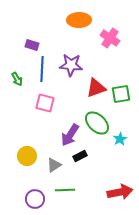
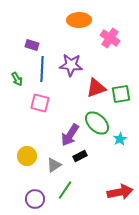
pink square: moved 5 px left
green line: rotated 54 degrees counterclockwise
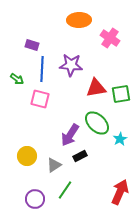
green arrow: rotated 24 degrees counterclockwise
red triangle: rotated 10 degrees clockwise
pink square: moved 4 px up
red arrow: rotated 55 degrees counterclockwise
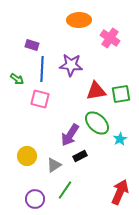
red triangle: moved 3 px down
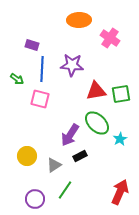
purple star: moved 1 px right
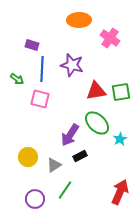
purple star: rotated 10 degrees clockwise
green square: moved 2 px up
yellow circle: moved 1 px right, 1 px down
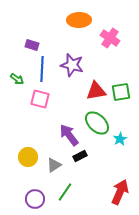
purple arrow: moved 1 px left; rotated 110 degrees clockwise
green line: moved 2 px down
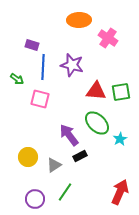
pink cross: moved 2 px left
blue line: moved 1 px right, 2 px up
red triangle: rotated 15 degrees clockwise
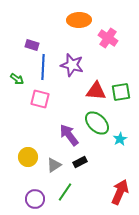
black rectangle: moved 6 px down
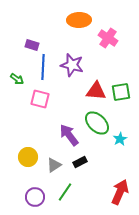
purple circle: moved 2 px up
